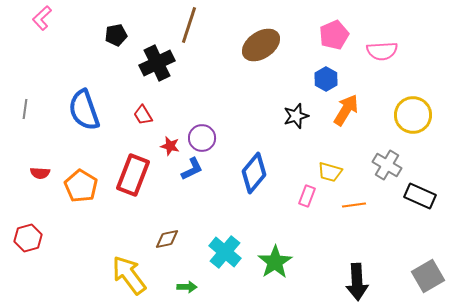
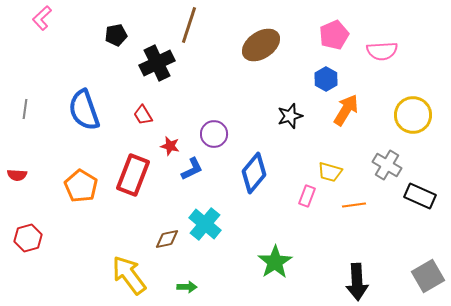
black star: moved 6 px left
purple circle: moved 12 px right, 4 px up
red semicircle: moved 23 px left, 2 px down
cyan cross: moved 20 px left, 28 px up
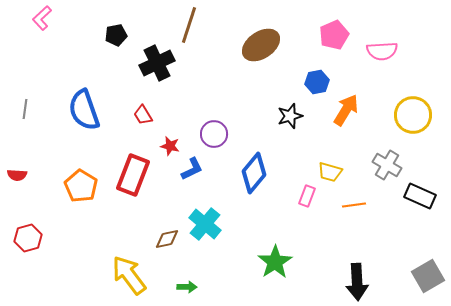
blue hexagon: moved 9 px left, 3 px down; rotated 20 degrees clockwise
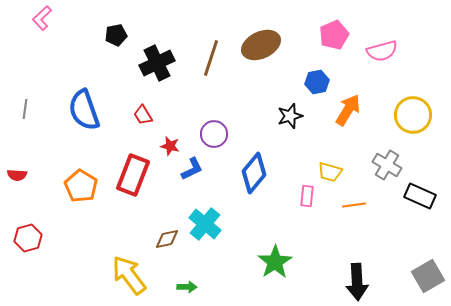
brown line: moved 22 px right, 33 px down
brown ellipse: rotated 9 degrees clockwise
pink semicircle: rotated 12 degrees counterclockwise
orange arrow: moved 2 px right
pink rectangle: rotated 15 degrees counterclockwise
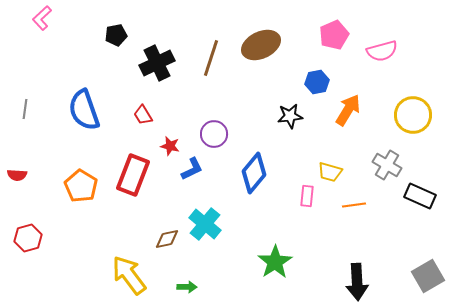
black star: rotated 10 degrees clockwise
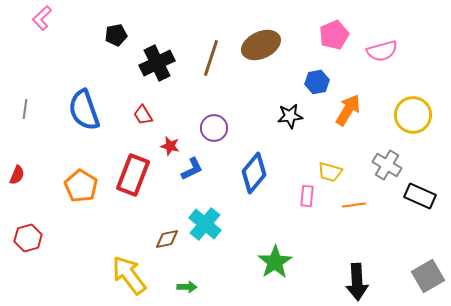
purple circle: moved 6 px up
red semicircle: rotated 72 degrees counterclockwise
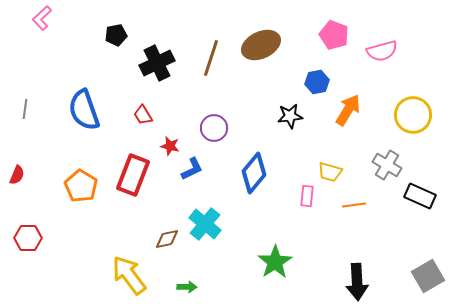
pink pentagon: rotated 28 degrees counterclockwise
red hexagon: rotated 16 degrees clockwise
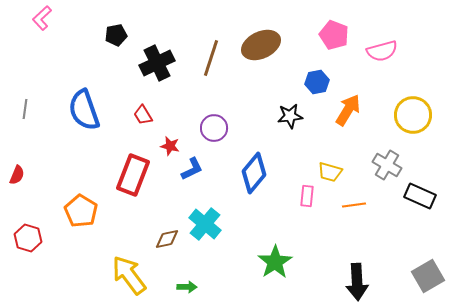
orange pentagon: moved 25 px down
red hexagon: rotated 16 degrees clockwise
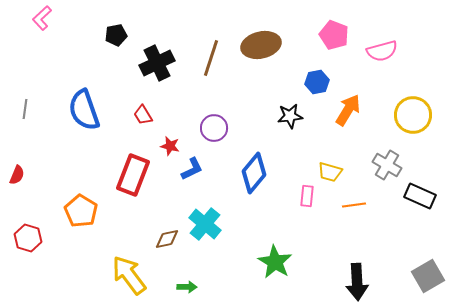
brown ellipse: rotated 12 degrees clockwise
green star: rotated 8 degrees counterclockwise
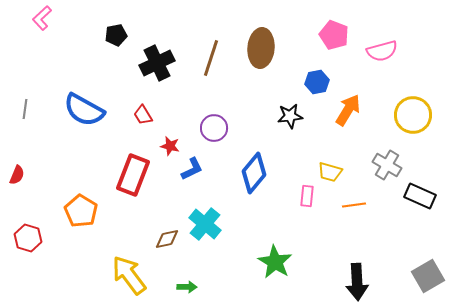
brown ellipse: moved 3 px down; rotated 72 degrees counterclockwise
blue semicircle: rotated 42 degrees counterclockwise
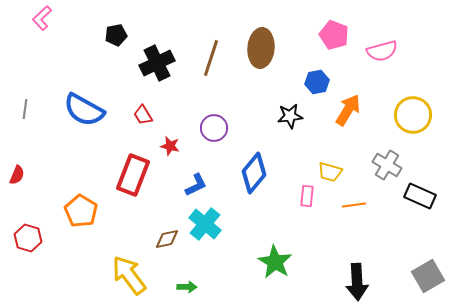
blue L-shape: moved 4 px right, 16 px down
